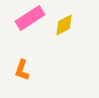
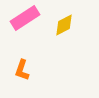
pink rectangle: moved 5 px left
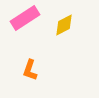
orange L-shape: moved 8 px right
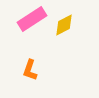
pink rectangle: moved 7 px right, 1 px down
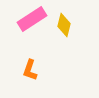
yellow diamond: rotated 50 degrees counterclockwise
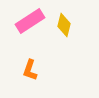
pink rectangle: moved 2 px left, 2 px down
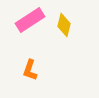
pink rectangle: moved 1 px up
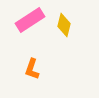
orange L-shape: moved 2 px right, 1 px up
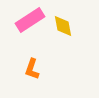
yellow diamond: moved 1 px left, 1 px down; rotated 25 degrees counterclockwise
